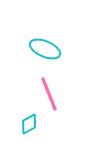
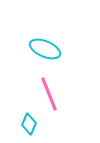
cyan diamond: rotated 40 degrees counterclockwise
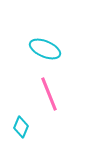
cyan diamond: moved 8 px left, 3 px down
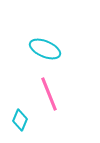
cyan diamond: moved 1 px left, 7 px up
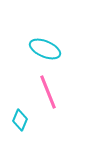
pink line: moved 1 px left, 2 px up
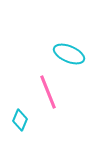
cyan ellipse: moved 24 px right, 5 px down
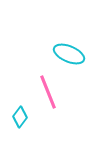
cyan diamond: moved 3 px up; rotated 15 degrees clockwise
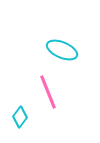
cyan ellipse: moved 7 px left, 4 px up
